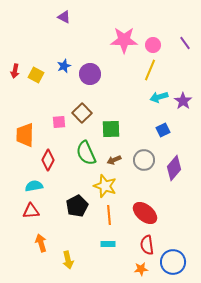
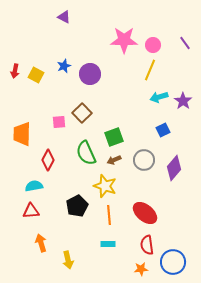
green square: moved 3 px right, 8 px down; rotated 18 degrees counterclockwise
orange trapezoid: moved 3 px left, 1 px up
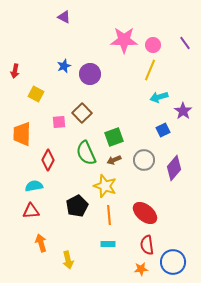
yellow square: moved 19 px down
purple star: moved 10 px down
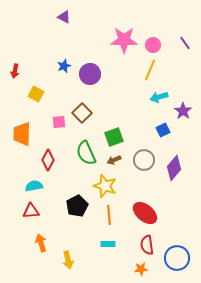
blue circle: moved 4 px right, 4 px up
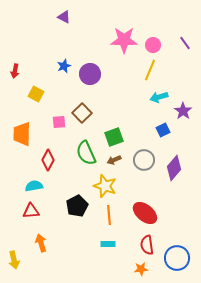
yellow arrow: moved 54 px left
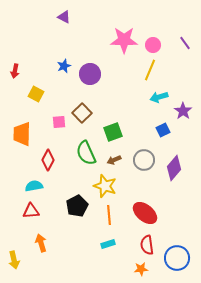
green square: moved 1 px left, 5 px up
cyan rectangle: rotated 16 degrees counterclockwise
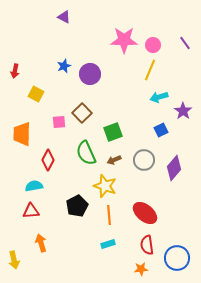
blue square: moved 2 px left
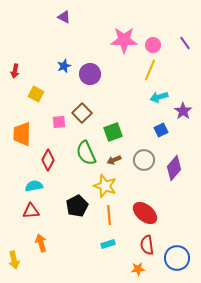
orange star: moved 3 px left
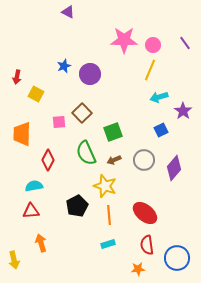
purple triangle: moved 4 px right, 5 px up
red arrow: moved 2 px right, 6 px down
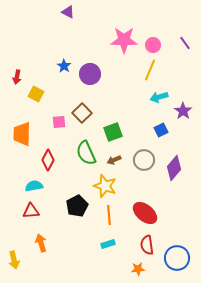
blue star: rotated 16 degrees counterclockwise
